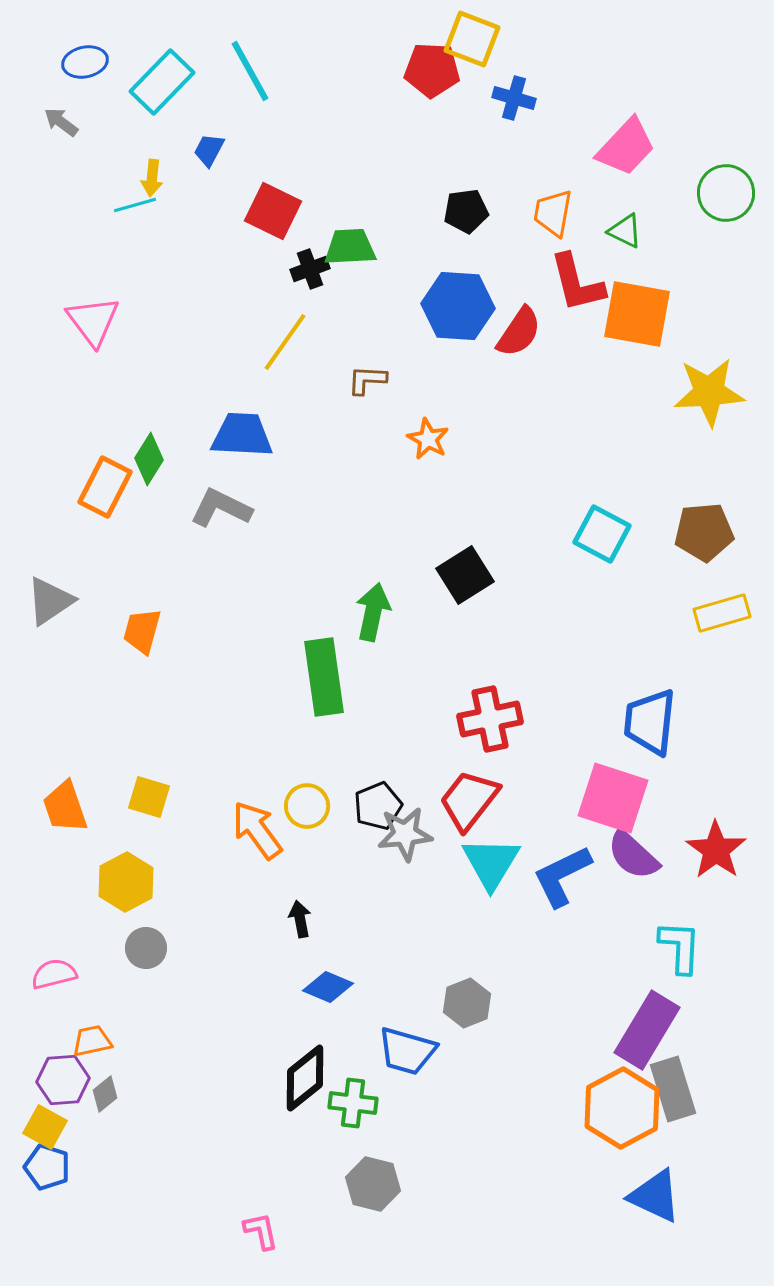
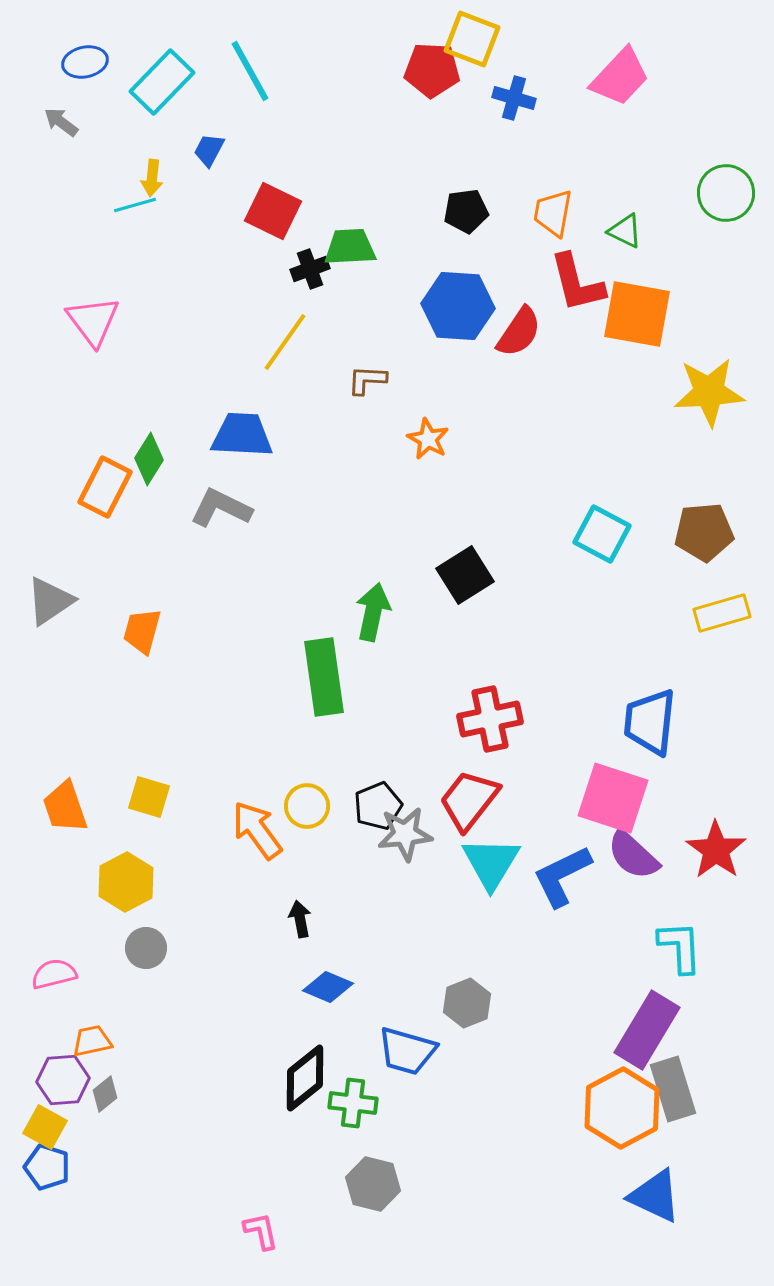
pink trapezoid at (626, 147): moved 6 px left, 70 px up
cyan L-shape at (680, 947): rotated 6 degrees counterclockwise
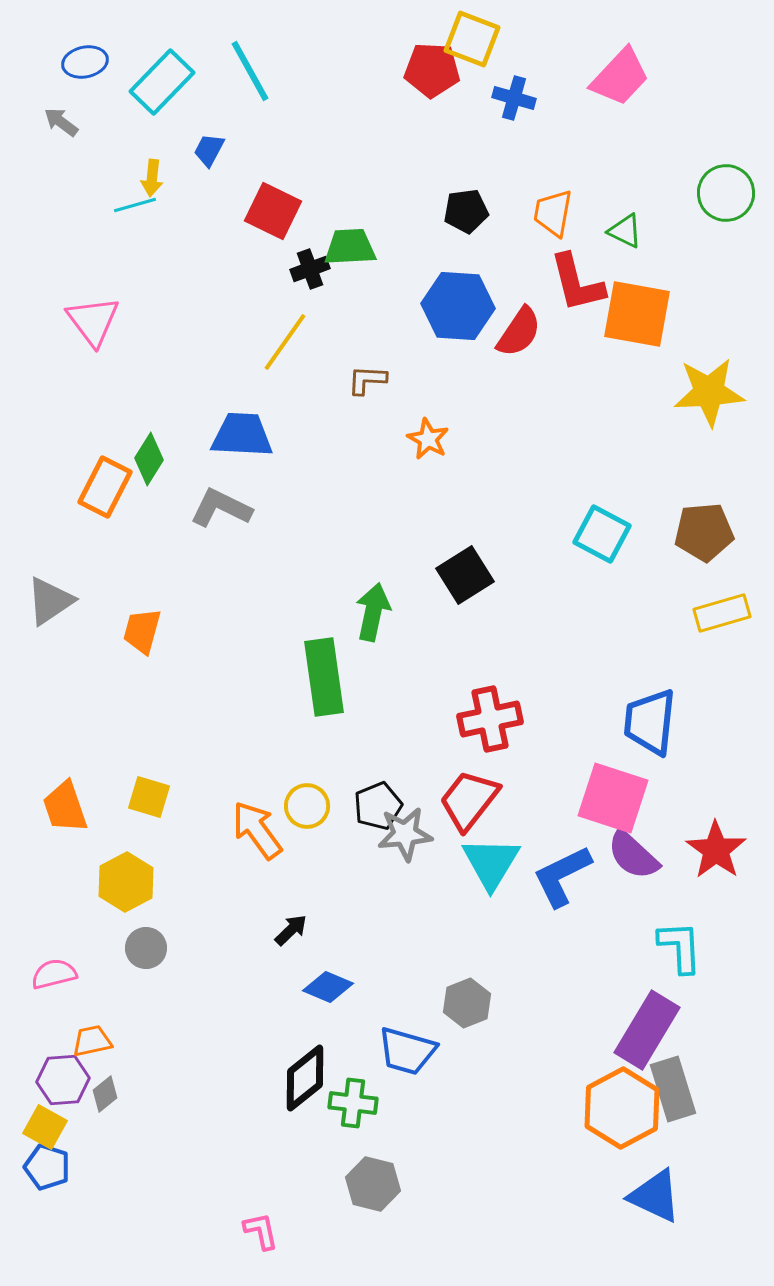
black arrow at (300, 919): moved 9 px left, 11 px down; rotated 57 degrees clockwise
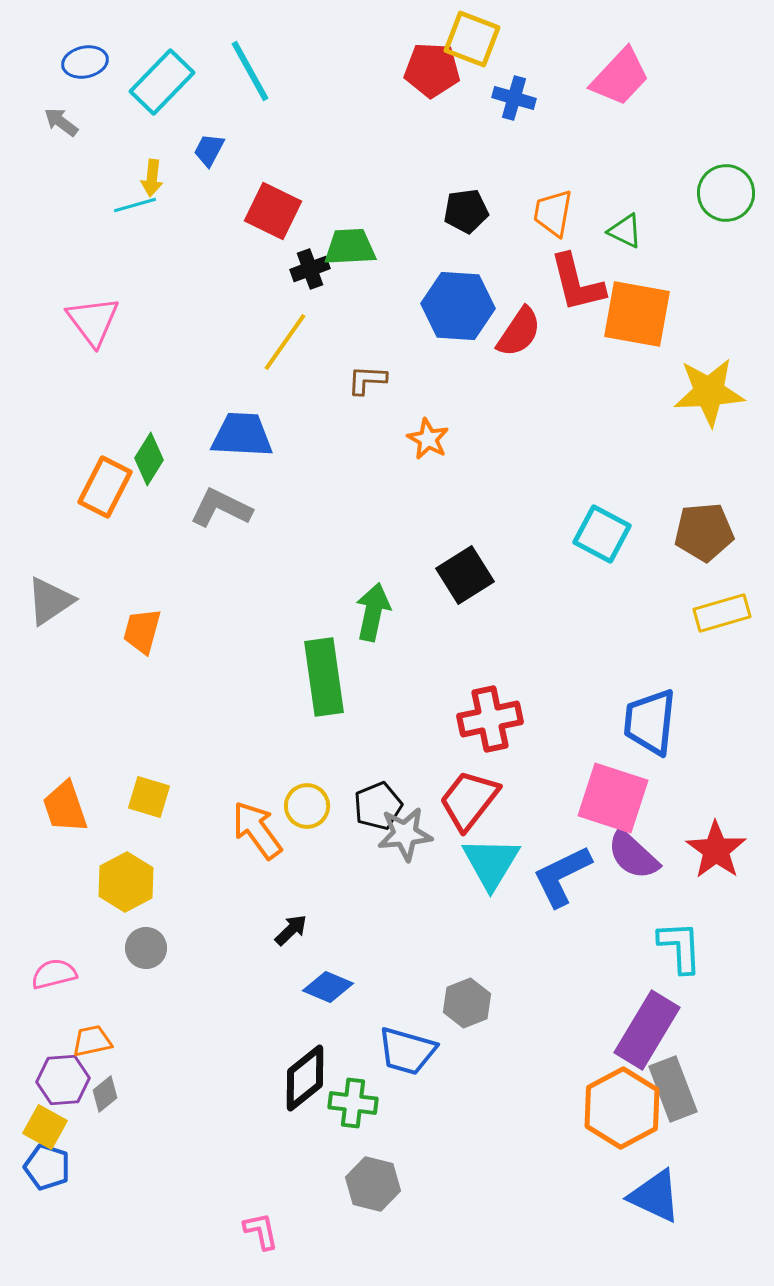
gray rectangle at (673, 1089): rotated 4 degrees counterclockwise
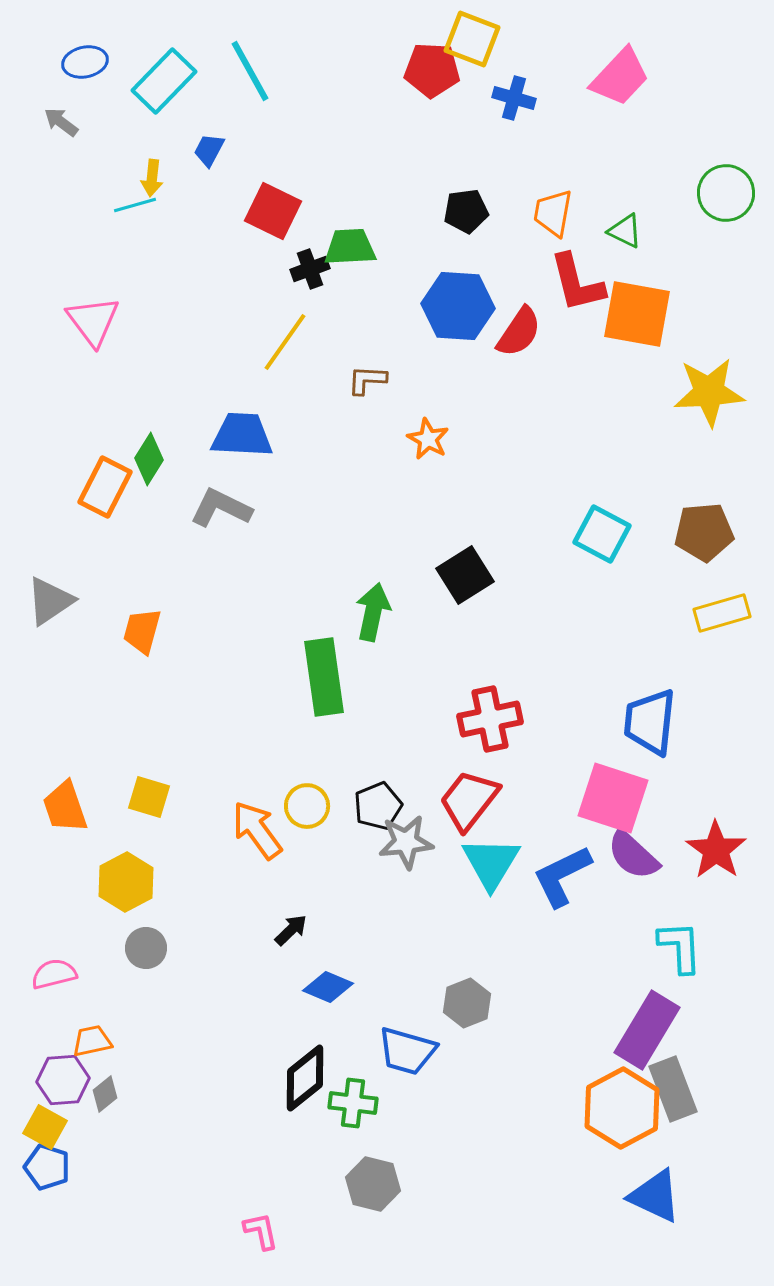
cyan rectangle at (162, 82): moved 2 px right, 1 px up
gray star at (405, 834): moved 1 px right, 8 px down
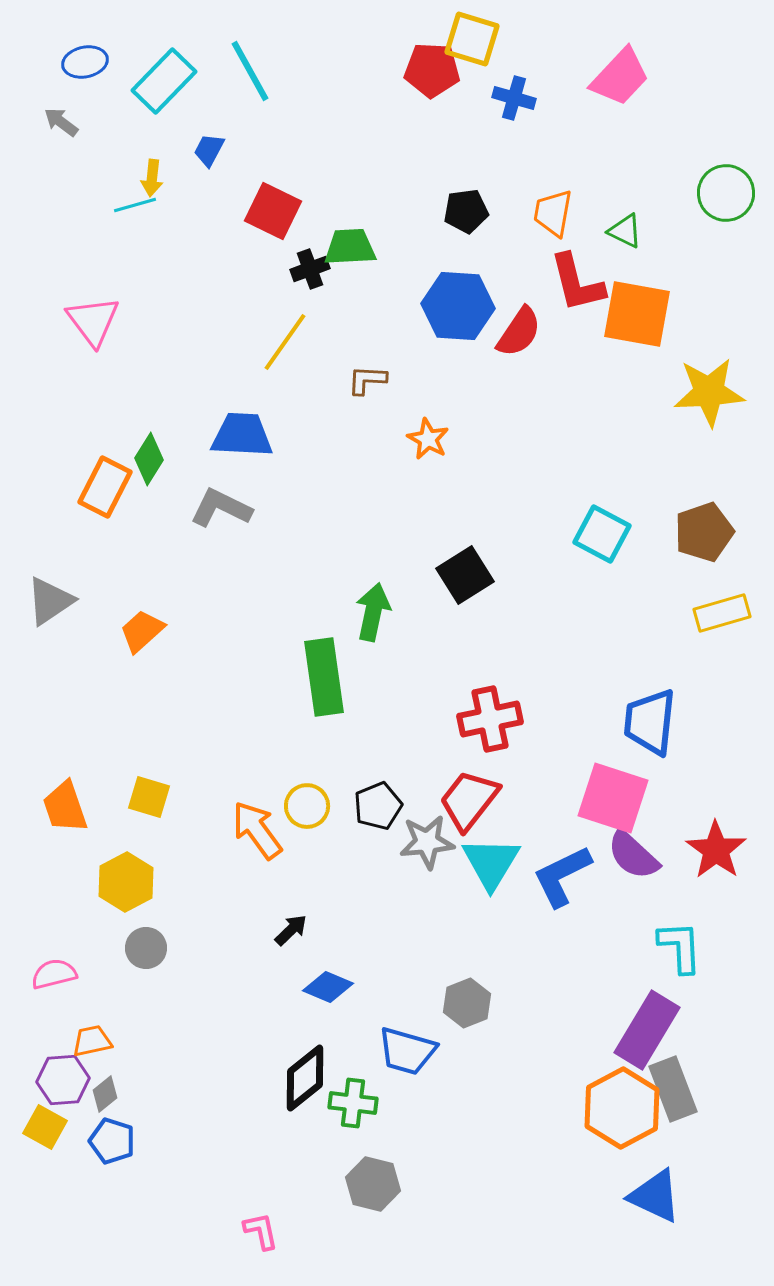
yellow square at (472, 39): rotated 4 degrees counterclockwise
brown pentagon at (704, 532): rotated 14 degrees counterclockwise
orange trapezoid at (142, 631): rotated 33 degrees clockwise
gray star at (406, 842): moved 21 px right
blue pentagon at (47, 1167): moved 65 px right, 26 px up
